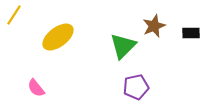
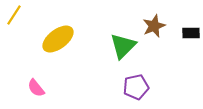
yellow ellipse: moved 2 px down
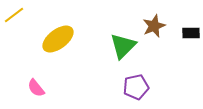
yellow line: rotated 20 degrees clockwise
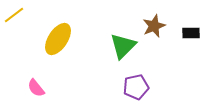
yellow ellipse: rotated 20 degrees counterclockwise
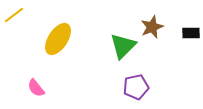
brown star: moved 2 px left, 1 px down
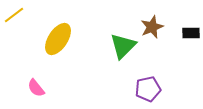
purple pentagon: moved 12 px right, 2 px down
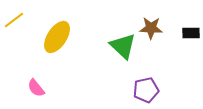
yellow line: moved 5 px down
brown star: moved 1 px left, 1 px down; rotated 25 degrees clockwise
yellow ellipse: moved 1 px left, 2 px up
green triangle: rotated 32 degrees counterclockwise
purple pentagon: moved 2 px left, 1 px down
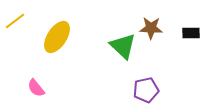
yellow line: moved 1 px right, 1 px down
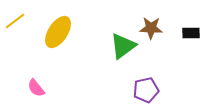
yellow ellipse: moved 1 px right, 5 px up
green triangle: rotated 40 degrees clockwise
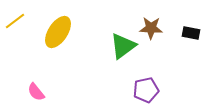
black rectangle: rotated 12 degrees clockwise
pink semicircle: moved 4 px down
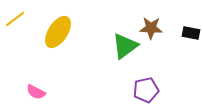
yellow line: moved 2 px up
green triangle: moved 2 px right
pink semicircle: rotated 24 degrees counterclockwise
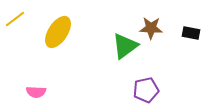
pink semicircle: rotated 24 degrees counterclockwise
